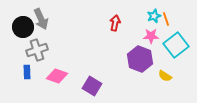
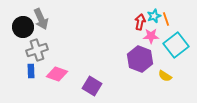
red arrow: moved 25 px right, 1 px up
blue rectangle: moved 4 px right, 1 px up
pink diamond: moved 2 px up
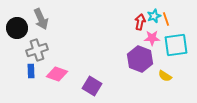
black circle: moved 6 px left, 1 px down
pink star: moved 1 px right, 2 px down
cyan square: rotated 30 degrees clockwise
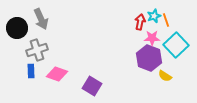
orange line: moved 1 px down
cyan square: rotated 35 degrees counterclockwise
purple hexagon: moved 9 px right, 1 px up
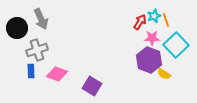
red arrow: rotated 21 degrees clockwise
purple hexagon: moved 2 px down
yellow semicircle: moved 1 px left, 2 px up
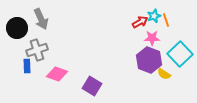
red arrow: rotated 28 degrees clockwise
cyan square: moved 4 px right, 9 px down
blue rectangle: moved 4 px left, 5 px up
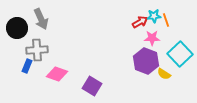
cyan star: rotated 16 degrees clockwise
gray cross: rotated 15 degrees clockwise
purple hexagon: moved 3 px left, 1 px down
blue rectangle: rotated 24 degrees clockwise
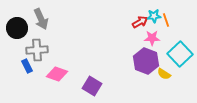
blue rectangle: rotated 48 degrees counterclockwise
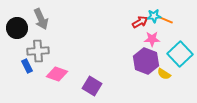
orange line: rotated 48 degrees counterclockwise
pink star: moved 1 px down
gray cross: moved 1 px right, 1 px down
